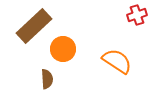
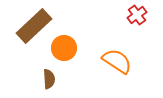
red cross: rotated 18 degrees counterclockwise
orange circle: moved 1 px right, 1 px up
brown semicircle: moved 2 px right
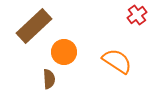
orange circle: moved 4 px down
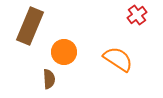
brown rectangle: moved 4 px left; rotated 24 degrees counterclockwise
orange semicircle: moved 1 px right, 2 px up
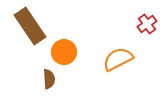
red cross: moved 10 px right, 9 px down
brown rectangle: rotated 57 degrees counterclockwise
orange semicircle: rotated 60 degrees counterclockwise
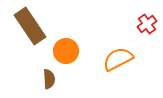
orange circle: moved 2 px right, 1 px up
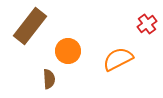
brown rectangle: rotated 72 degrees clockwise
orange circle: moved 2 px right
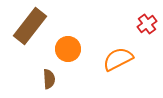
orange circle: moved 2 px up
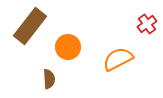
orange circle: moved 2 px up
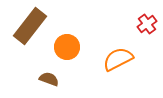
orange circle: moved 1 px left
brown semicircle: rotated 66 degrees counterclockwise
